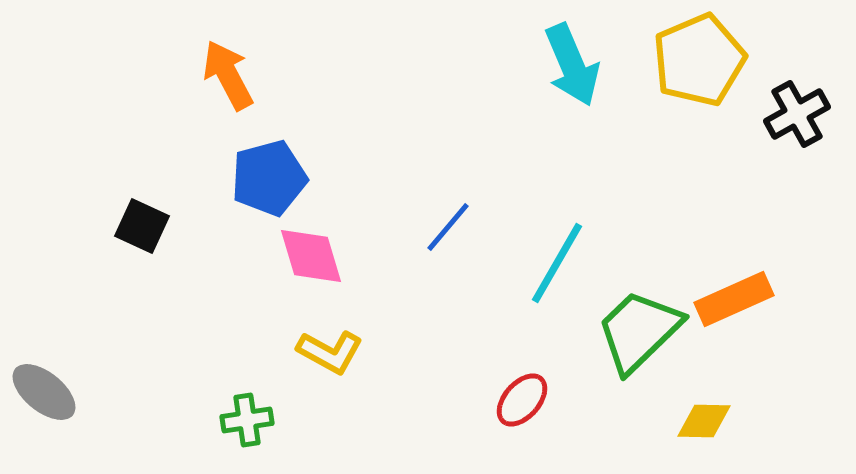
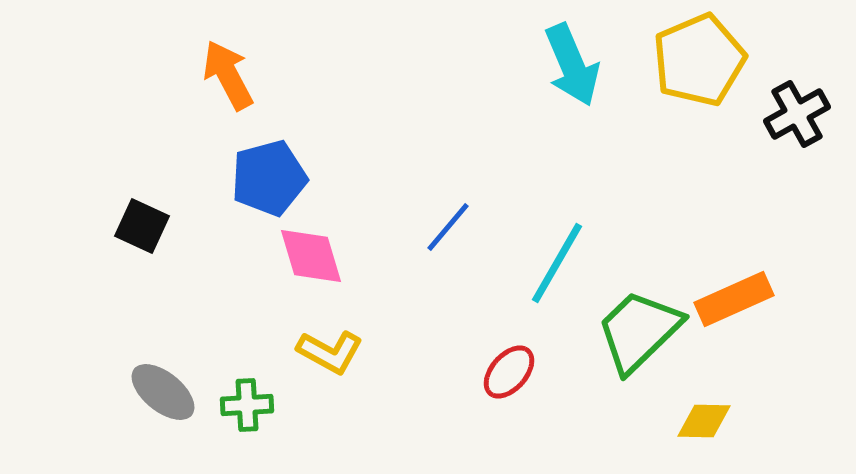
gray ellipse: moved 119 px right
red ellipse: moved 13 px left, 28 px up
green cross: moved 15 px up; rotated 6 degrees clockwise
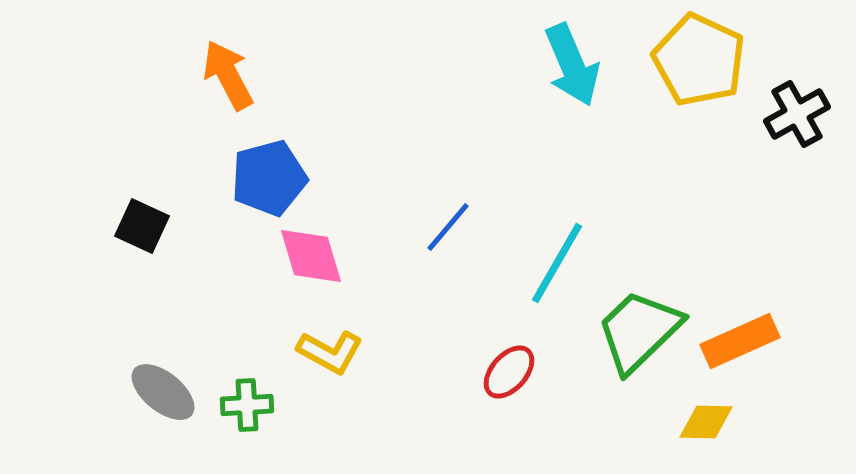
yellow pentagon: rotated 24 degrees counterclockwise
orange rectangle: moved 6 px right, 42 px down
yellow diamond: moved 2 px right, 1 px down
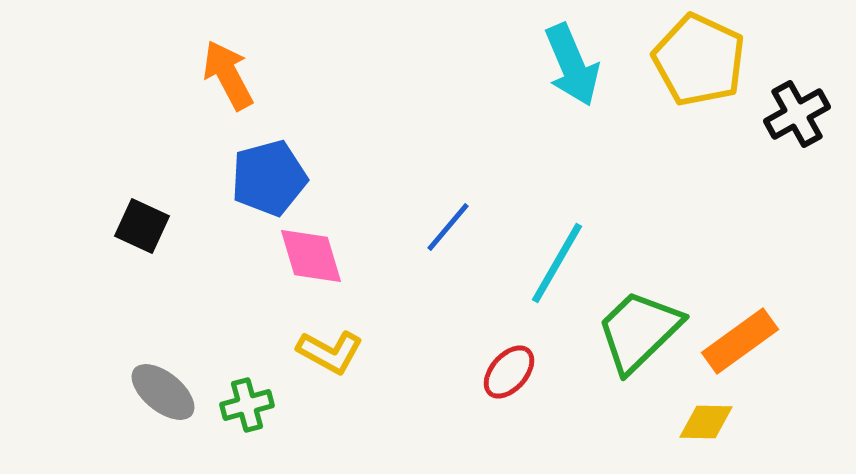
orange rectangle: rotated 12 degrees counterclockwise
green cross: rotated 12 degrees counterclockwise
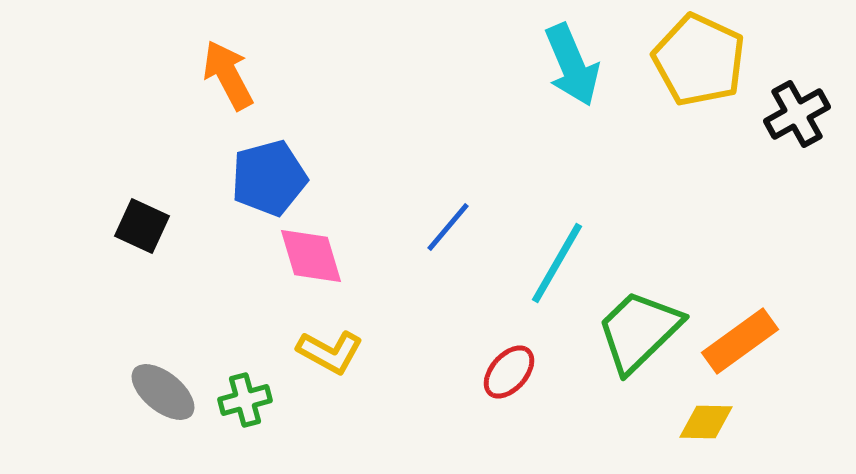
green cross: moved 2 px left, 5 px up
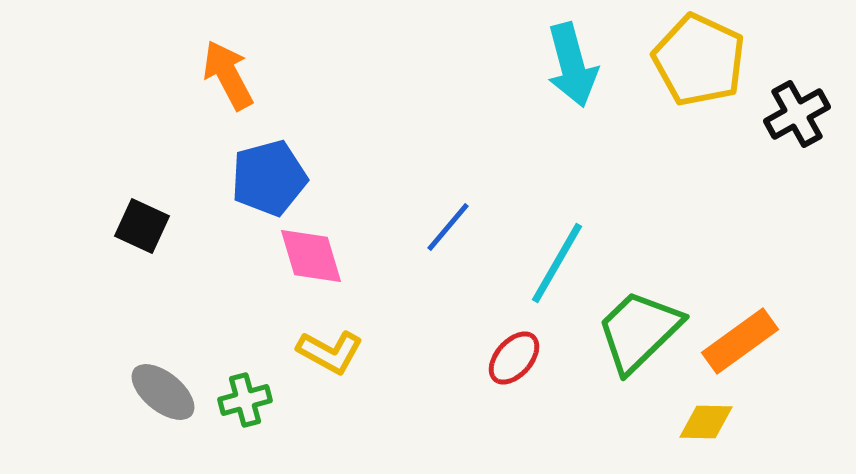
cyan arrow: rotated 8 degrees clockwise
red ellipse: moved 5 px right, 14 px up
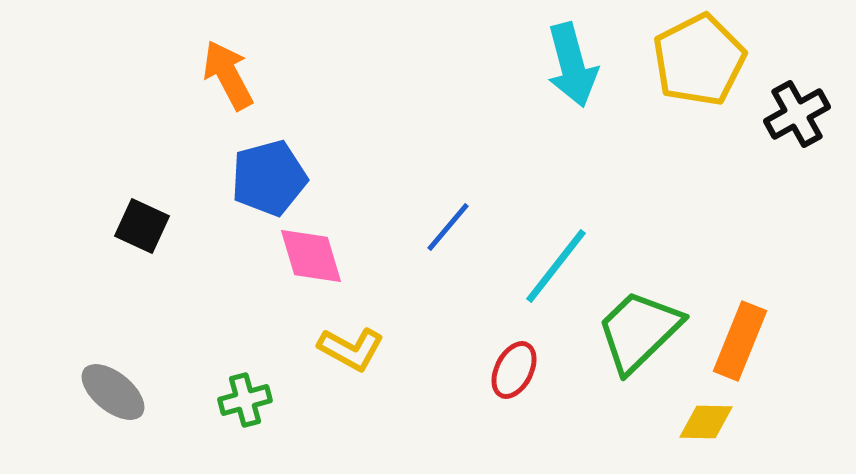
yellow pentagon: rotated 20 degrees clockwise
cyan line: moved 1 px left, 3 px down; rotated 8 degrees clockwise
orange rectangle: rotated 32 degrees counterclockwise
yellow L-shape: moved 21 px right, 3 px up
red ellipse: moved 12 px down; rotated 14 degrees counterclockwise
gray ellipse: moved 50 px left
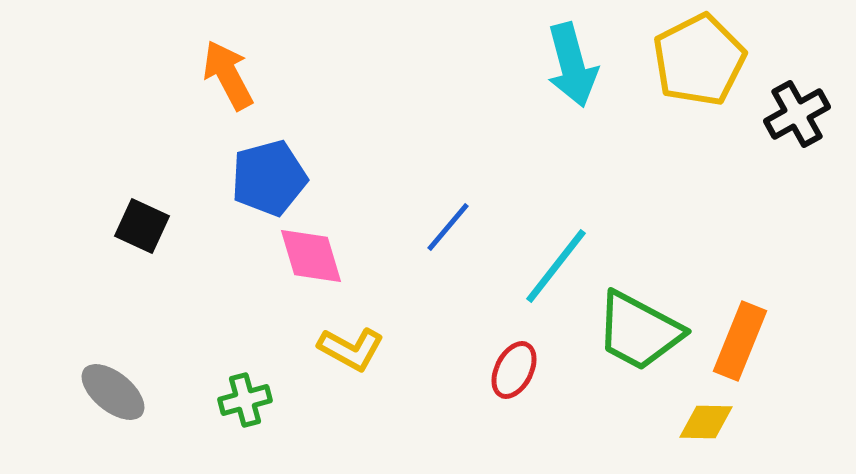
green trapezoid: rotated 108 degrees counterclockwise
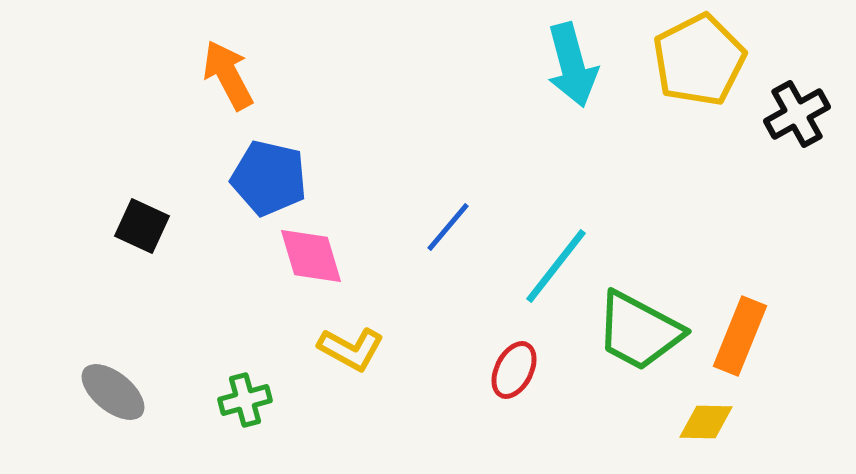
blue pentagon: rotated 28 degrees clockwise
orange rectangle: moved 5 px up
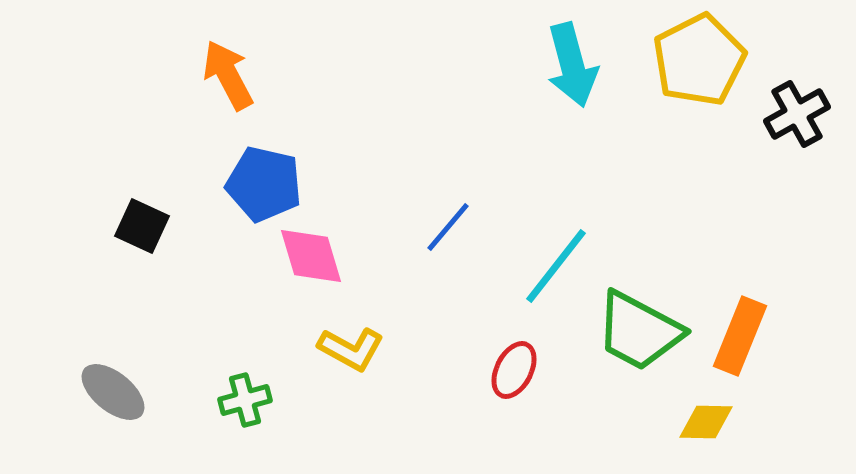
blue pentagon: moved 5 px left, 6 px down
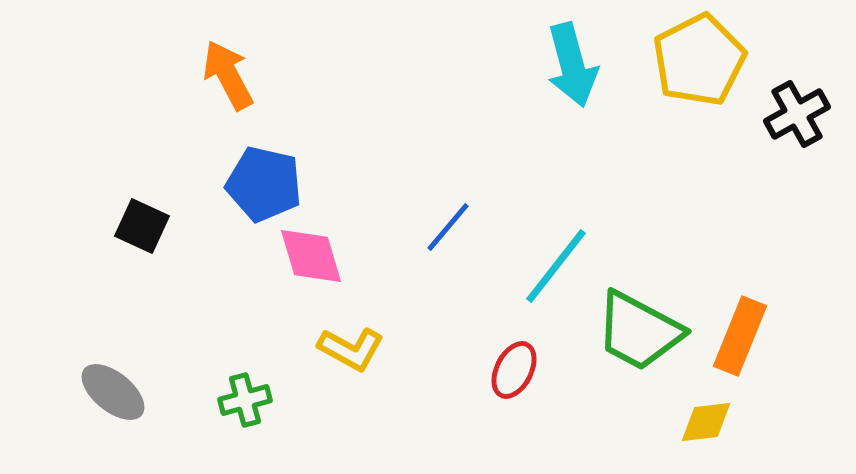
yellow diamond: rotated 8 degrees counterclockwise
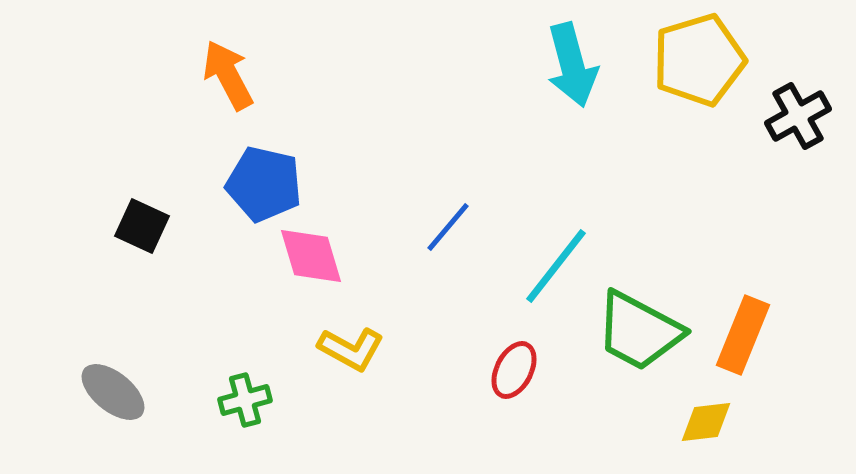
yellow pentagon: rotated 10 degrees clockwise
black cross: moved 1 px right, 2 px down
orange rectangle: moved 3 px right, 1 px up
